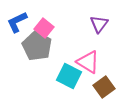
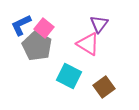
blue L-shape: moved 4 px right, 3 px down
pink triangle: moved 18 px up
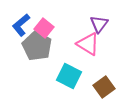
blue L-shape: rotated 15 degrees counterclockwise
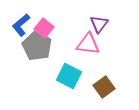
pink triangle: rotated 25 degrees counterclockwise
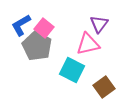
blue L-shape: rotated 10 degrees clockwise
pink triangle: rotated 20 degrees counterclockwise
cyan square: moved 3 px right, 6 px up
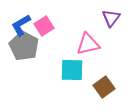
purple triangle: moved 12 px right, 6 px up
pink square: moved 2 px up; rotated 18 degrees clockwise
gray pentagon: moved 13 px left
cyan square: rotated 25 degrees counterclockwise
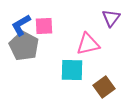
pink square: rotated 30 degrees clockwise
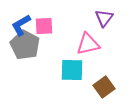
purple triangle: moved 7 px left
gray pentagon: moved 1 px right, 1 px up
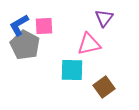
blue L-shape: moved 2 px left
pink triangle: moved 1 px right
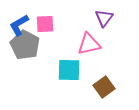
pink square: moved 1 px right, 2 px up
cyan square: moved 3 px left
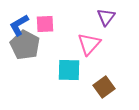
purple triangle: moved 2 px right, 1 px up
pink triangle: rotated 35 degrees counterclockwise
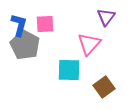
blue L-shape: rotated 135 degrees clockwise
